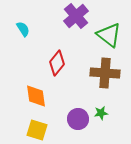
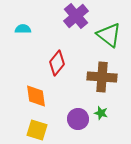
cyan semicircle: rotated 56 degrees counterclockwise
brown cross: moved 3 px left, 4 px down
green star: rotated 24 degrees clockwise
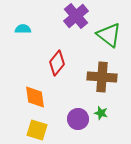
orange diamond: moved 1 px left, 1 px down
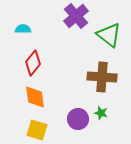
red diamond: moved 24 px left
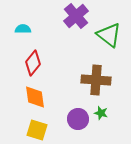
brown cross: moved 6 px left, 3 px down
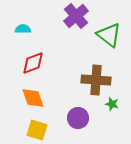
red diamond: rotated 30 degrees clockwise
orange diamond: moved 2 px left, 1 px down; rotated 10 degrees counterclockwise
green star: moved 11 px right, 9 px up
purple circle: moved 1 px up
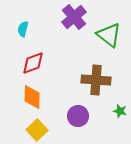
purple cross: moved 2 px left, 1 px down
cyan semicircle: rotated 77 degrees counterclockwise
orange diamond: moved 1 px left, 1 px up; rotated 20 degrees clockwise
green star: moved 8 px right, 7 px down
purple circle: moved 2 px up
yellow square: rotated 30 degrees clockwise
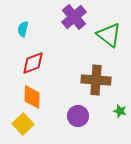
yellow square: moved 14 px left, 6 px up
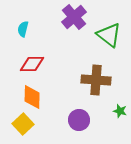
red diamond: moved 1 px left, 1 px down; rotated 20 degrees clockwise
purple circle: moved 1 px right, 4 px down
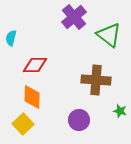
cyan semicircle: moved 12 px left, 9 px down
red diamond: moved 3 px right, 1 px down
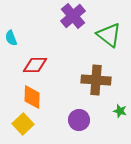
purple cross: moved 1 px left, 1 px up
cyan semicircle: rotated 35 degrees counterclockwise
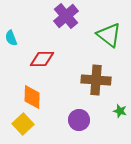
purple cross: moved 7 px left
red diamond: moved 7 px right, 6 px up
